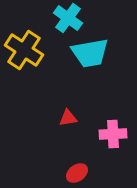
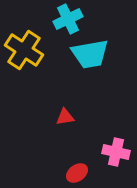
cyan cross: moved 1 px down; rotated 28 degrees clockwise
cyan trapezoid: moved 1 px down
red triangle: moved 3 px left, 1 px up
pink cross: moved 3 px right, 18 px down; rotated 16 degrees clockwise
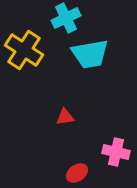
cyan cross: moved 2 px left, 1 px up
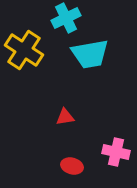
red ellipse: moved 5 px left, 7 px up; rotated 50 degrees clockwise
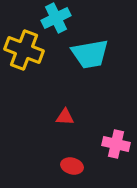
cyan cross: moved 10 px left
yellow cross: rotated 12 degrees counterclockwise
red triangle: rotated 12 degrees clockwise
pink cross: moved 8 px up
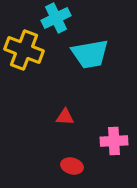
pink cross: moved 2 px left, 3 px up; rotated 16 degrees counterclockwise
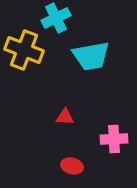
cyan trapezoid: moved 1 px right, 2 px down
pink cross: moved 2 px up
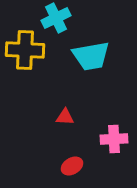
yellow cross: moved 1 px right; rotated 18 degrees counterclockwise
red ellipse: rotated 45 degrees counterclockwise
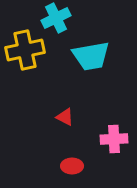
yellow cross: rotated 15 degrees counterclockwise
red triangle: rotated 24 degrees clockwise
red ellipse: rotated 30 degrees clockwise
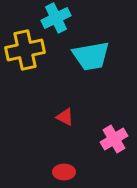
pink cross: rotated 28 degrees counterclockwise
red ellipse: moved 8 px left, 6 px down
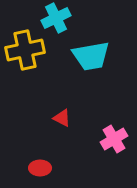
red triangle: moved 3 px left, 1 px down
red ellipse: moved 24 px left, 4 px up
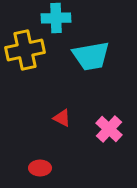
cyan cross: rotated 24 degrees clockwise
pink cross: moved 5 px left, 10 px up; rotated 16 degrees counterclockwise
